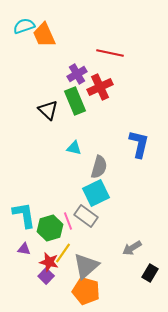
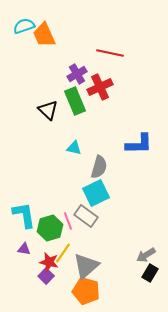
blue L-shape: rotated 76 degrees clockwise
gray arrow: moved 14 px right, 7 px down
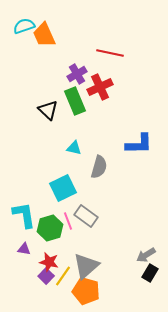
cyan square: moved 33 px left, 5 px up
yellow line: moved 23 px down
